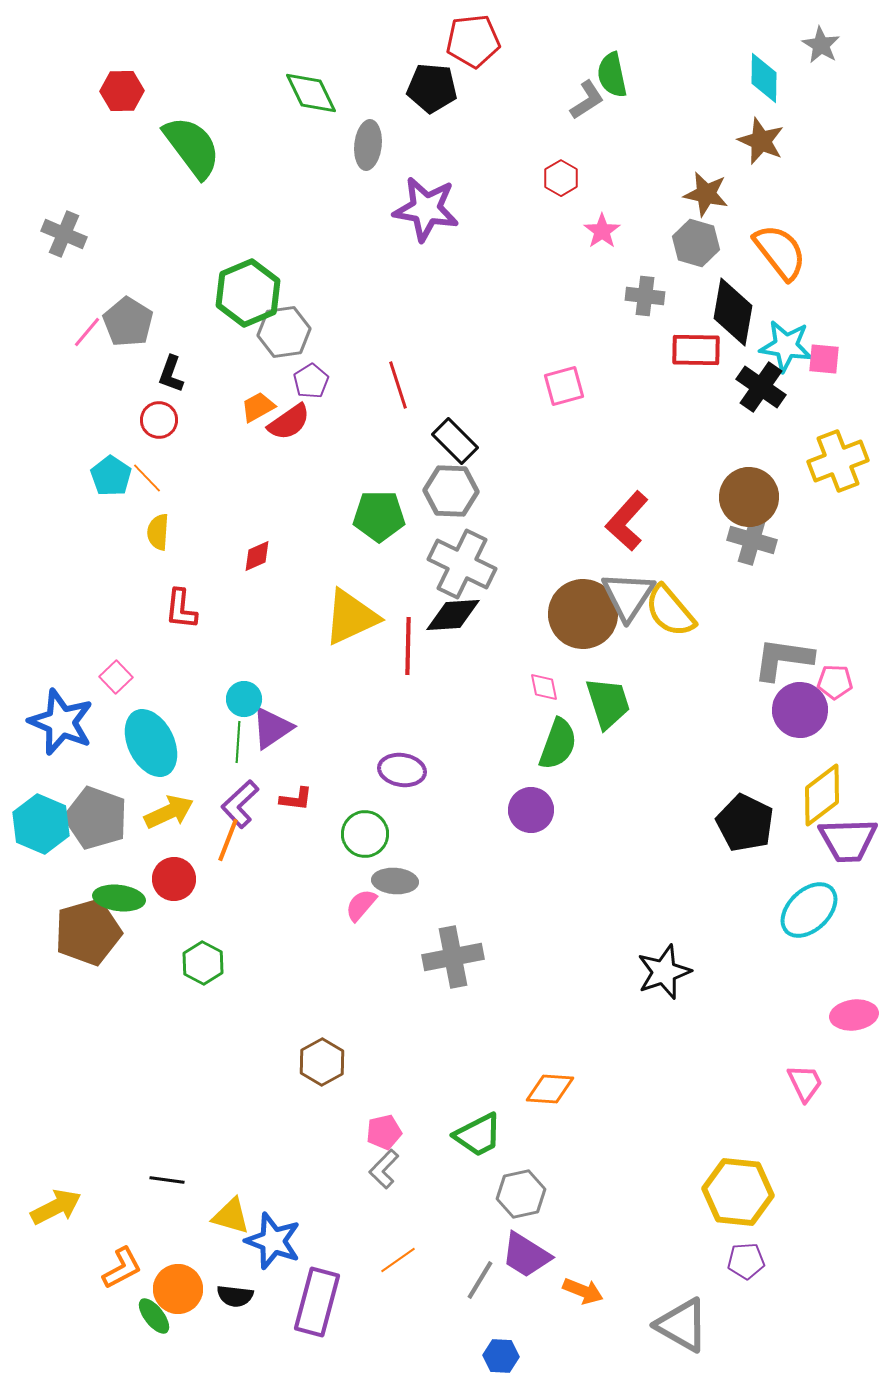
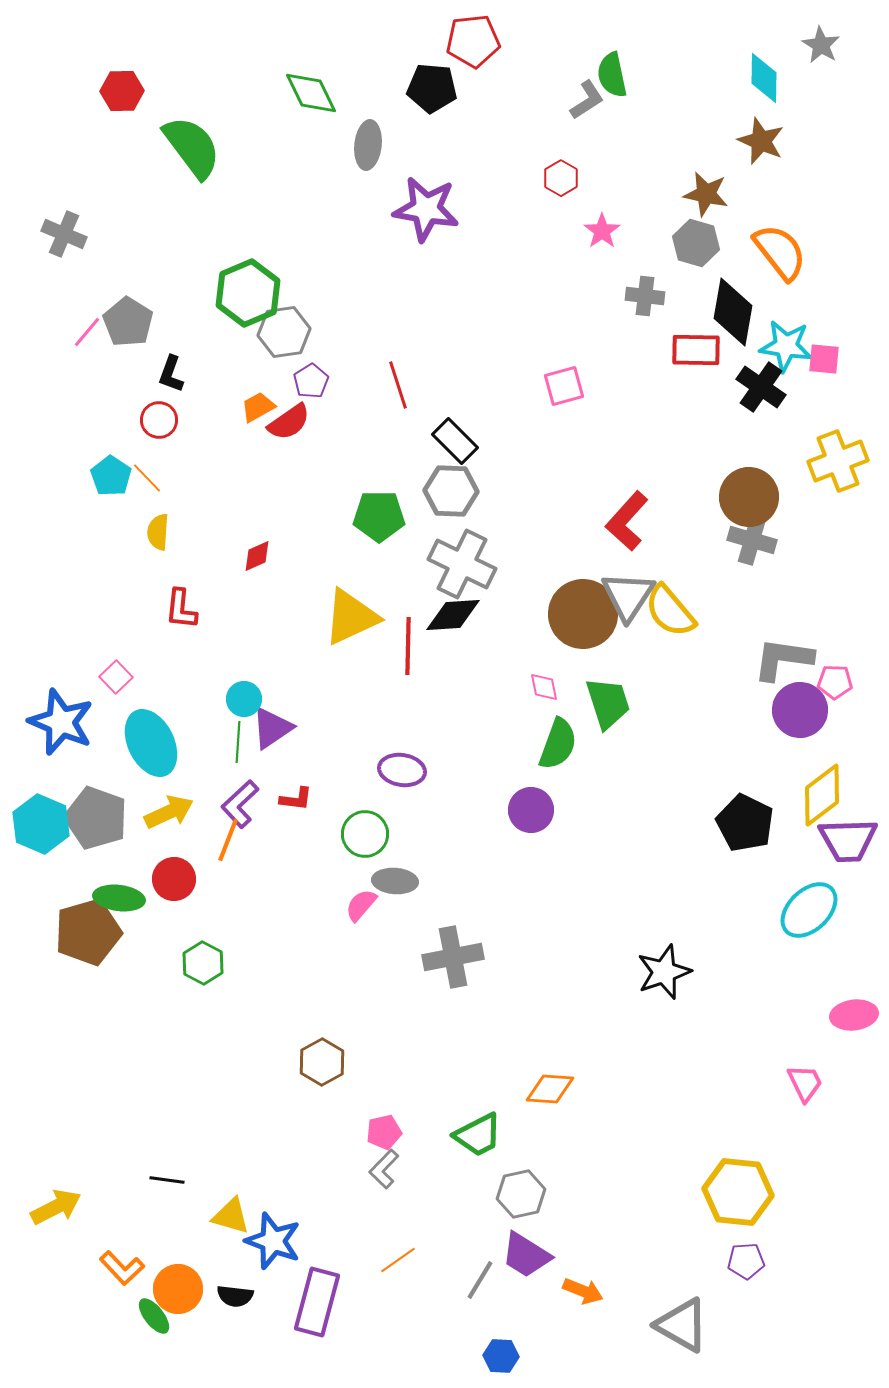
orange L-shape at (122, 1268): rotated 75 degrees clockwise
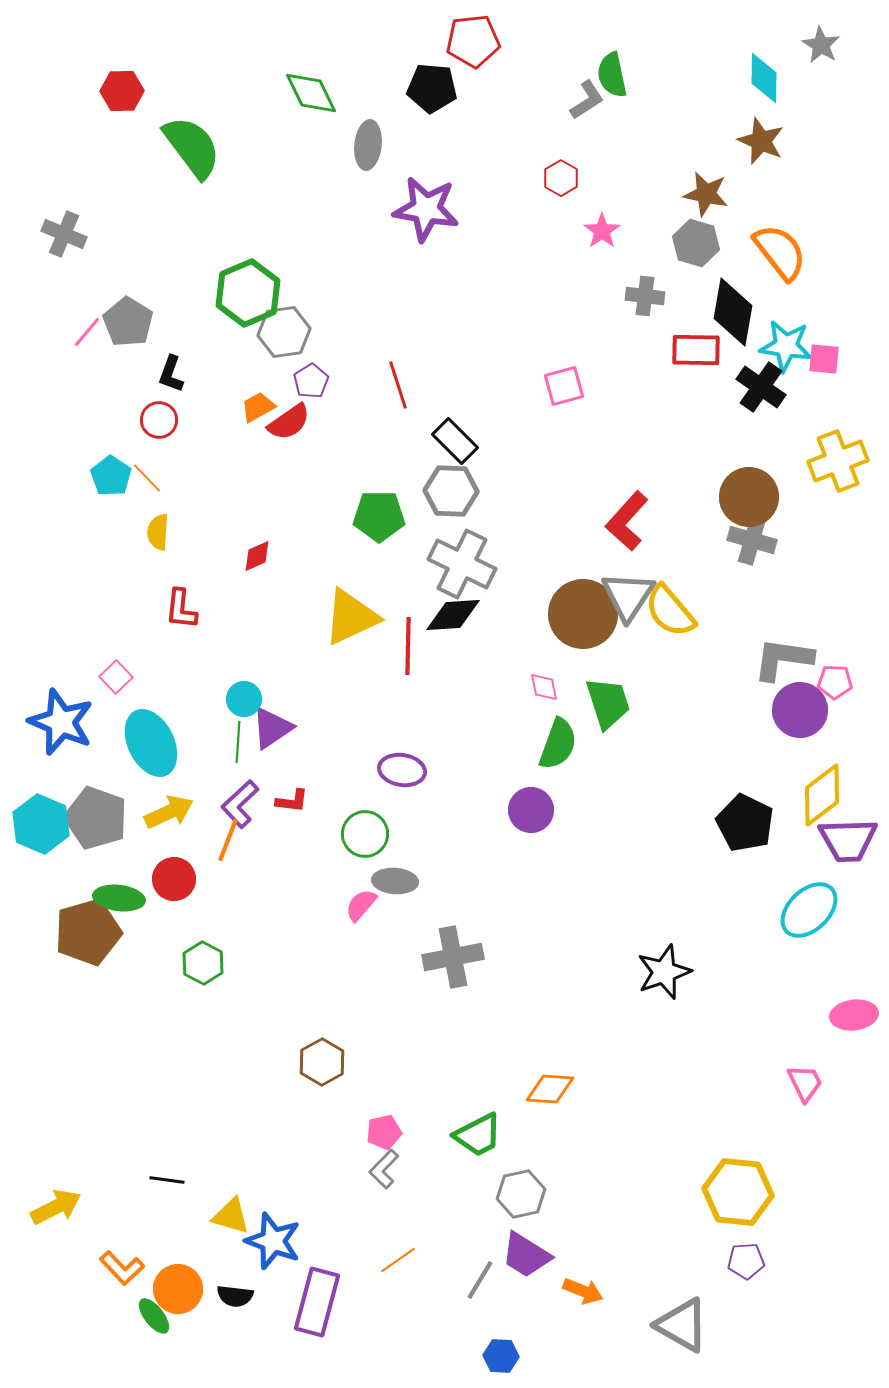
red L-shape at (296, 799): moved 4 px left, 2 px down
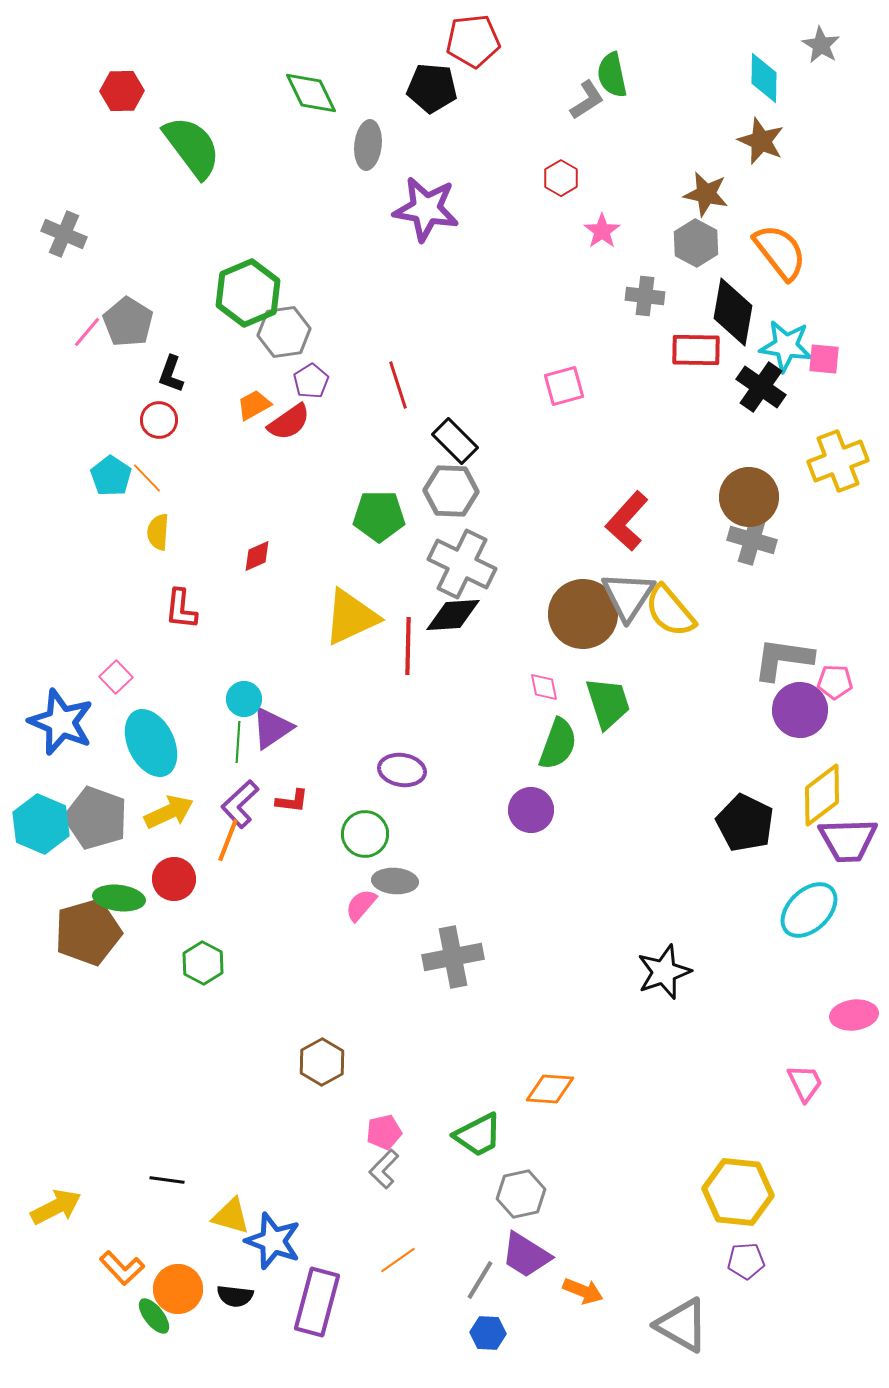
gray hexagon at (696, 243): rotated 12 degrees clockwise
orange trapezoid at (258, 407): moved 4 px left, 2 px up
blue hexagon at (501, 1356): moved 13 px left, 23 px up
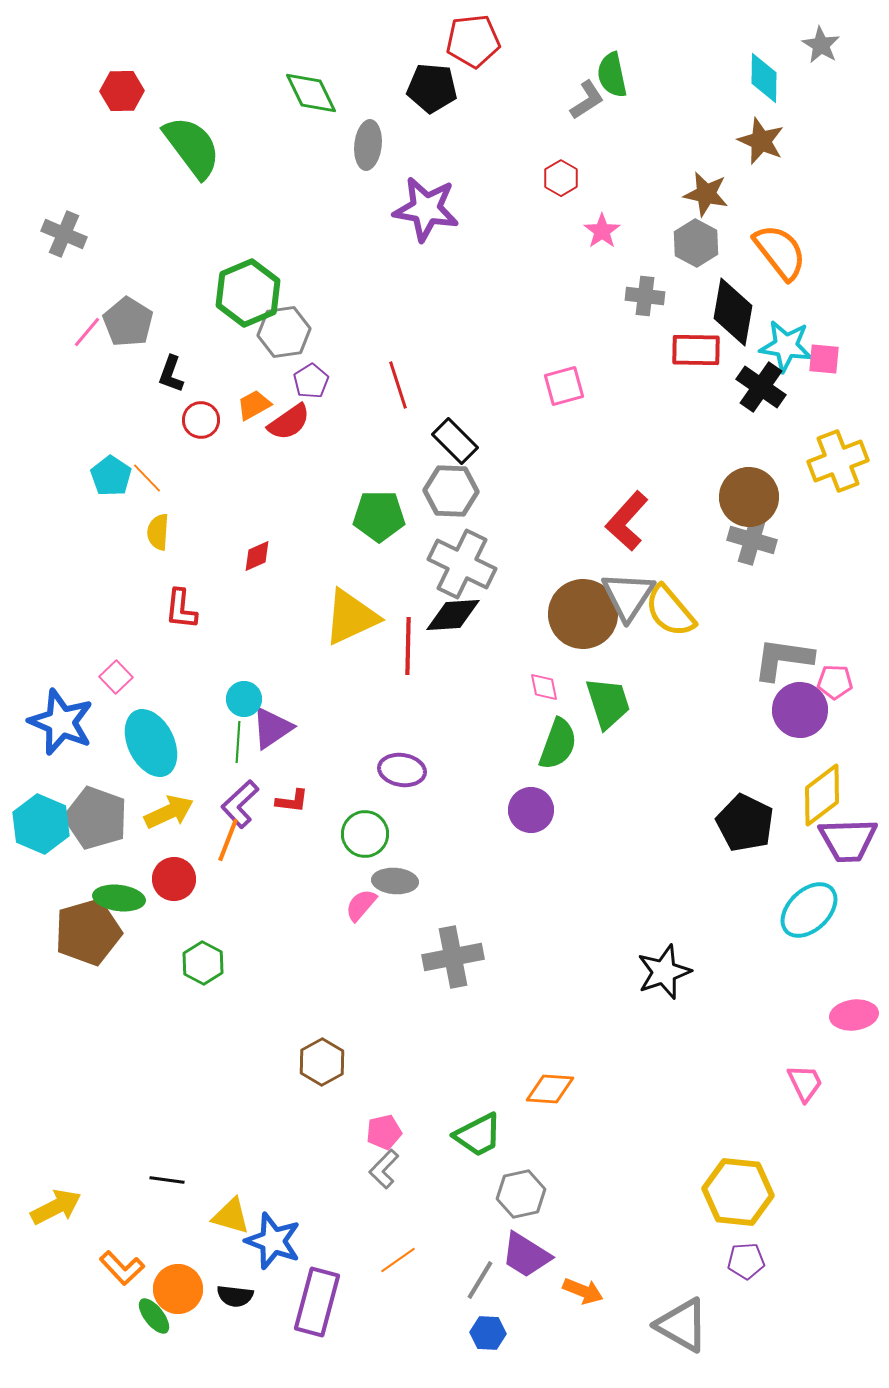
red circle at (159, 420): moved 42 px right
